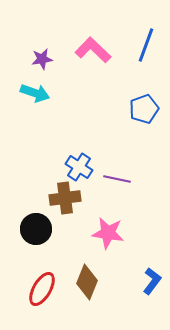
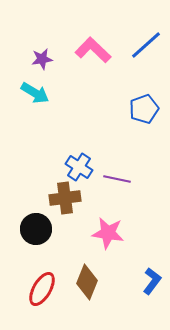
blue line: rotated 28 degrees clockwise
cyan arrow: rotated 12 degrees clockwise
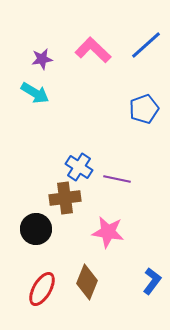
pink star: moved 1 px up
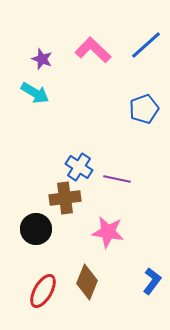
purple star: rotated 30 degrees clockwise
red ellipse: moved 1 px right, 2 px down
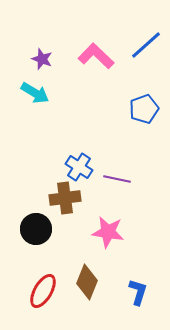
pink L-shape: moved 3 px right, 6 px down
blue L-shape: moved 14 px left, 11 px down; rotated 20 degrees counterclockwise
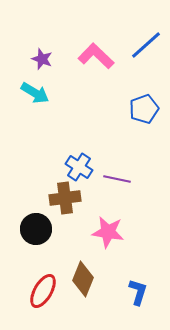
brown diamond: moved 4 px left, 3 px up
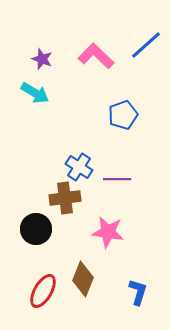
blue pentagon: moved 21 px left, 6 px down
purple line: rotated 12 degrees counterclockwise
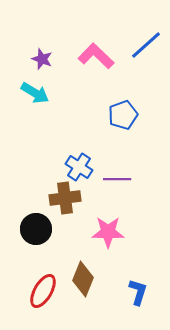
pink star: rotated 8 degrees counterclockwise
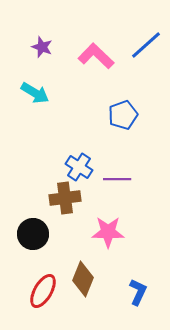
purple star: moved 12 px up
black circle: moved 3 px left, 5 px down
blue L-shape: rotated 8 degrees clockwise
